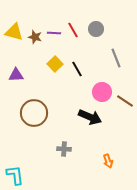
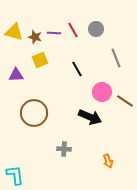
yellow square: moved 15 px left, 4 px up; rotated 21 degrees clockwise
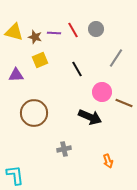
gray line: rotated 54 degrees clockwise
brown line: moved 1 px left, 2 px down; rotated 12 degrees counterclockwise
gray cross: rotated 16 degrees counterclockwise
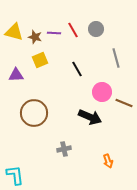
gray line: rotated 48 degrees counterclockwise
